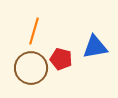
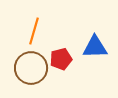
blue triangle: rotated 8 degrees clockwise
red pentagon: rotated 30 degrees counterclockwise
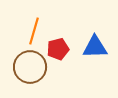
red pentagon: moved 3 px left, 10 px up
brown circle: moved 1 px left, 1 px up
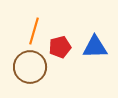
red pentagon: moved 2 px right, 2 px up
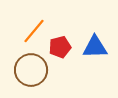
orange line: rotated 24 degrees clockwise
brown circle: moved 1 px right, 3 px down
